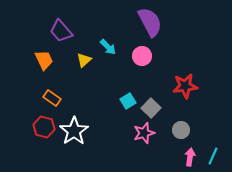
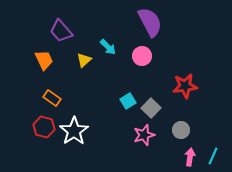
pink star: moved 2 px down
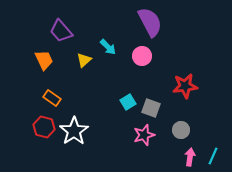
cyan square: moved 1 px down
gray square: rotated 24 degrees counterclockwise
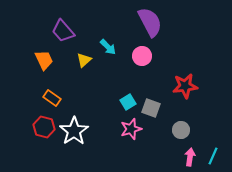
purple trapezoid: moved 2 px right
pink star: moved 13 px left, 6 px up
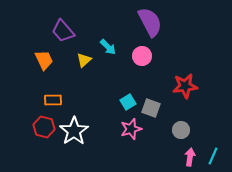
orange rectangle: moved 1 px right, 2 px down; rotated 36 degrees counterclockwise
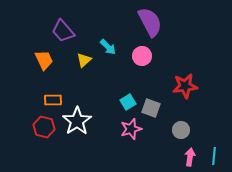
white star: moved 3 px right, 10 px up
cyan line: moved 1 px right; rotated 18 degrees counterclockwise
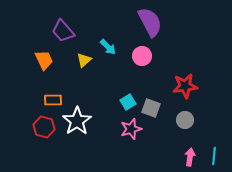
gray circle: moved 4 px right, 10 px up
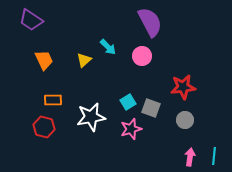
purple trapezoid: moved 32 px left, 11 px up; rotated 15 degrees counterclockwise
red star: moved 2 px left, 1 px down
white star: moved 14 px right, 4 px up; rotated 24 degrees clockwise
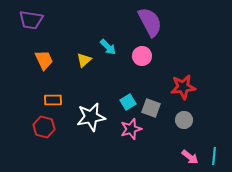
purple trapezoid: rotated 25 degrees counterclockwise
gray circle: moved 1 px left
pink arrow: rotated 120 degrees clockwise
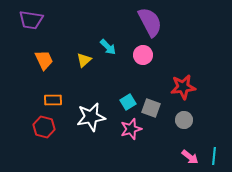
pink circle: moved 1 px right, 1 px up
